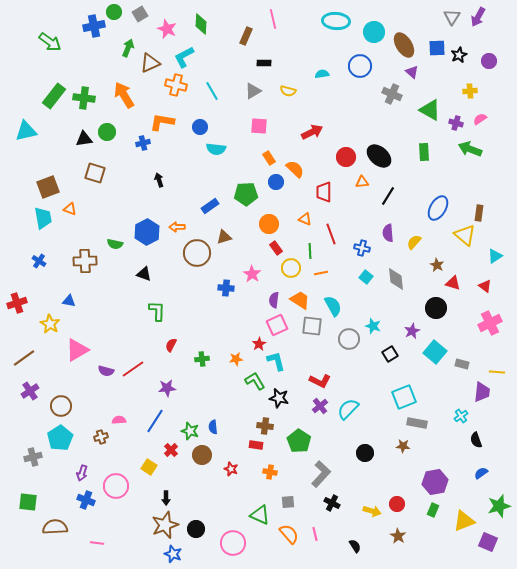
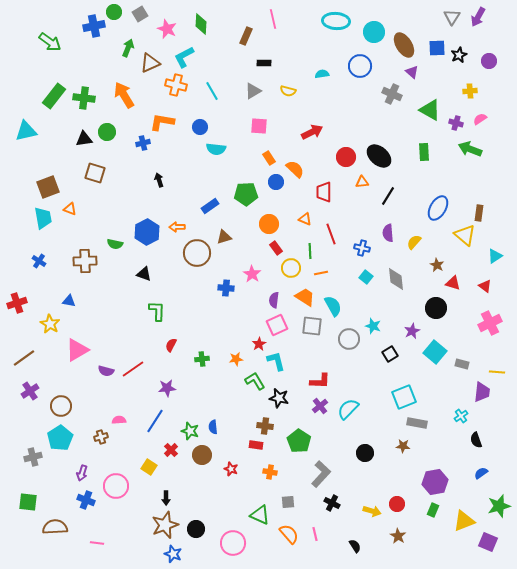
orange trapezoid at (300, 300): moved 5 px right, 3 px up
red L-shape at (320, 381): rotated 25 degrees counterclockwise
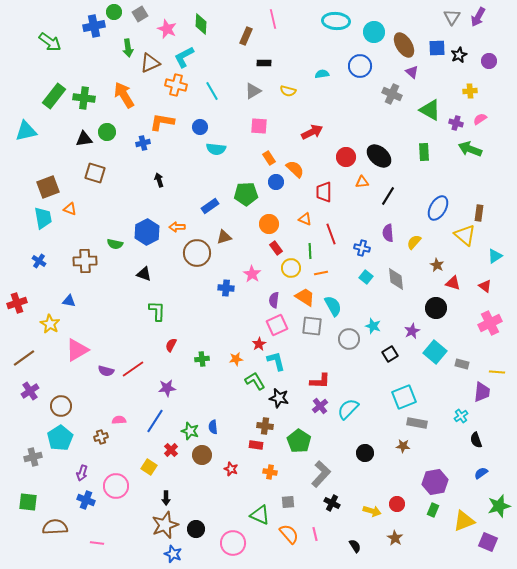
green arrow at (128, 48): rotated 150 degrees clockwise
brown star at (398, 536): moved 3 px left, 2 px down
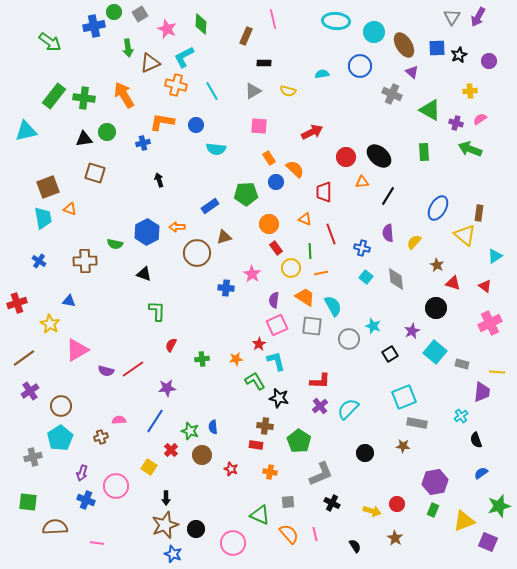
blue circle at (200, 127): moved 4 px left, 2 px up
gray L-shape at (321, 474): rotated 24 degrees clockwise
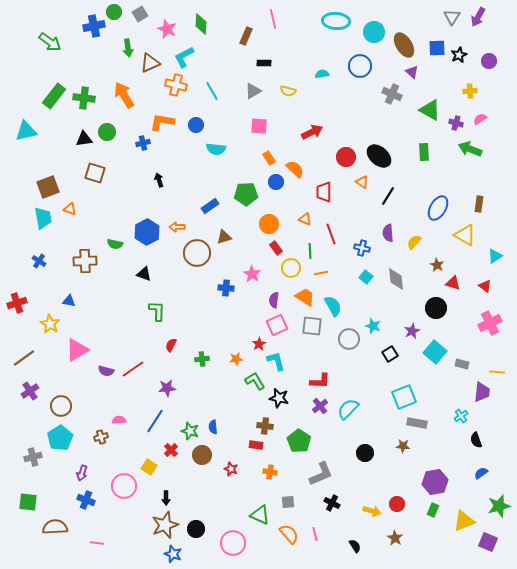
orange triangle at (362, 182): rotated 40 degrees clockwise
brown rectangle at (479, 213): moved 9 px up
yellow triangle at (465, 235): rotated 10 degrees counterclockwise
pink circle at (116, 486): moved 8 px right
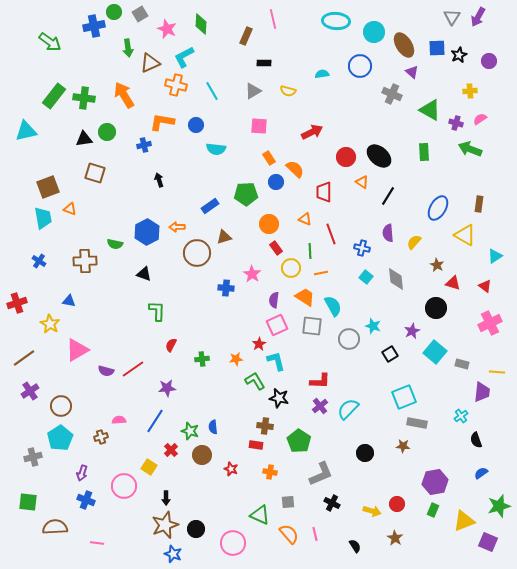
blue cross at (143, 143): moved 1 px right, 2 px down
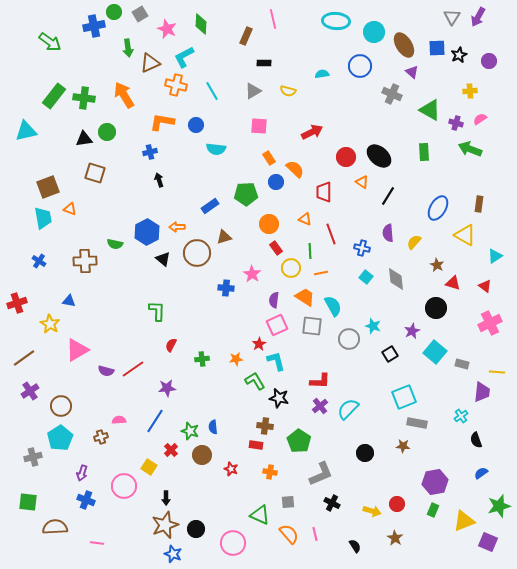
blue cross at (144, 145): moved 6 px right, 7 px down
black triangle at (144, 274): moved 19 px right, 15 px up; rotated 21 degrees clockwise
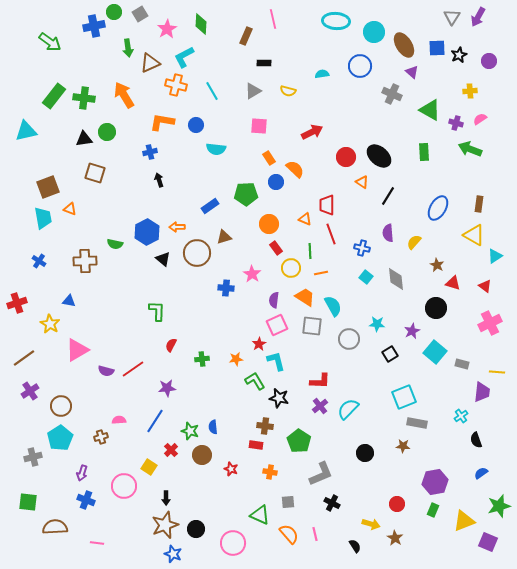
pink star at (167, 29): rotated 18 degrees clockwise
red trapezoid at (324, 192): moved 3 px right, 13 px down
yellow triangle at (465, 235): moved 9 px right
cyan star at (373, 326): moved 4 px right, 2 px up; rotated 14 degrees counterclockwise
yellow arrow at (372, 511): moved 1 px left, 13 px down
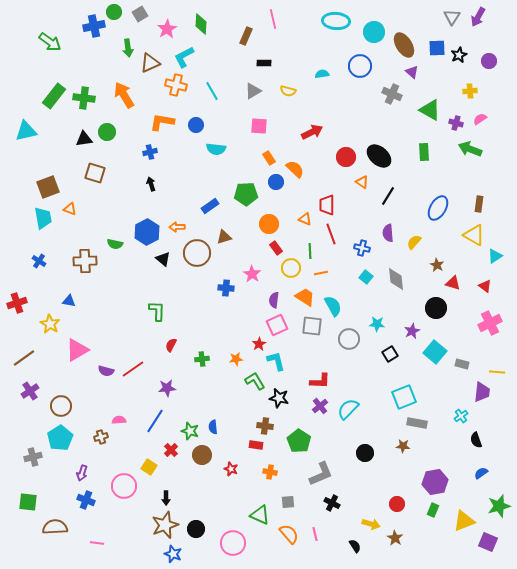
black arrow at (159, 180): moved 8 px left, 4 px down
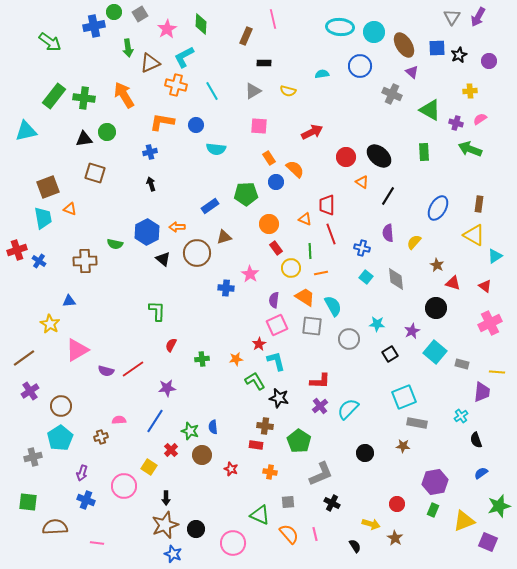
cyan ellipse at (336, 21): moved 4 px right, 6 px down
pink star at (252, 274): moved 2 px left
blue triangle at (69, 301): rotated 16 degrees counterclockwise
red cross at (17, 303): moved 53 px up
